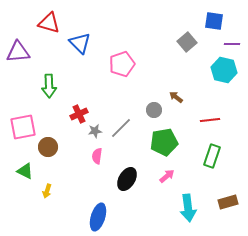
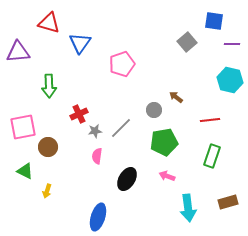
blue triangle: rotated 20 degrees clockwise
cyan hexagon: moved 6 px right, 10 px down
pink arrow: rotated 119 degrees counterclockwise
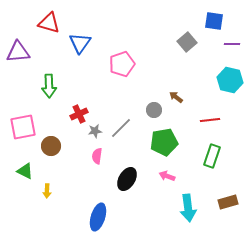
brown circle: moved 3 px right, 1 px up
yellow arrow: rotated 16 degrees counterclockwise
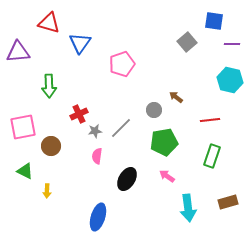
pink arrow: rotated 14 degrees clockwise
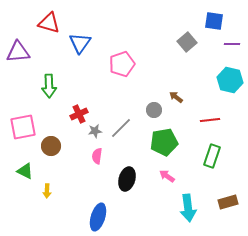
black ellipse: rotated 15 degrees counterclockwise
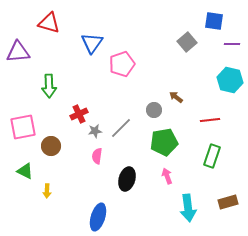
blue triangle: moved 12 px right
pink arrow: rotated 35 degrees clockwise
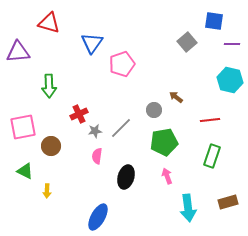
black ellipse: moved 1 px left, 2 px up
blue ellipse: rotated 12 degrees clockwise
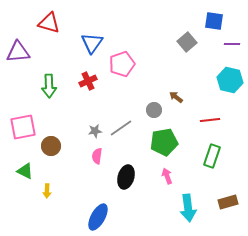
red cross: moved 9 px right, 33 px up
gray line: rotated 10 degrees clockwise
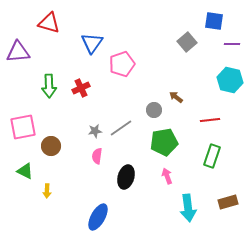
red cross: moved 7 px left, 7 px down
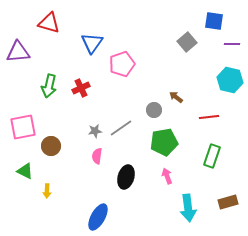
green arrow: rotated 15 degrees clockwise
red line: moved 1 px left, 3 px up
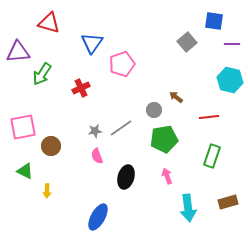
green arrow: moved 7 px left, 12 px up; rotated 20 degrees clockwise
green pentagon: moved 3 px up
pink semicircle: rotated 28 degrees counterclockwise
